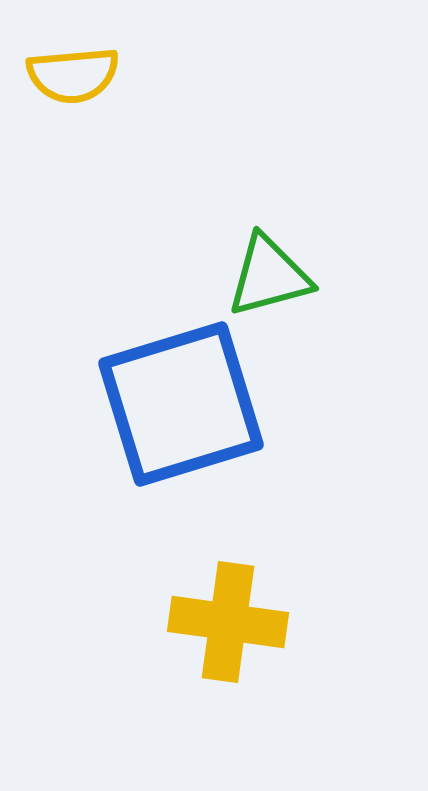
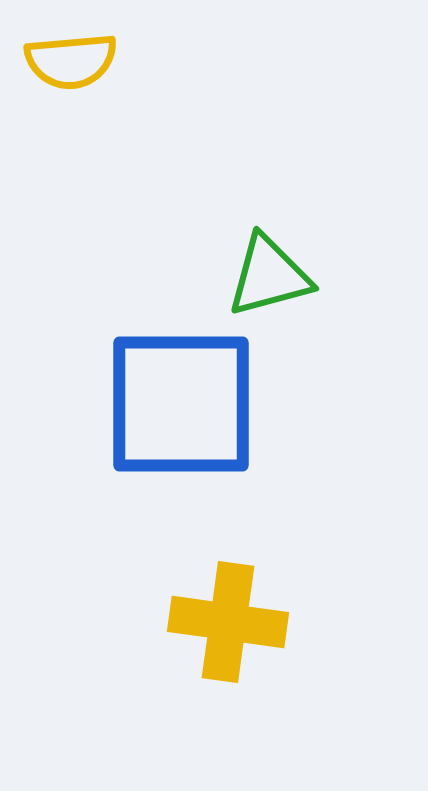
yellow semicircle: moved 2 px left, 14 px up
blue square: rotated 17 degrees clockwise
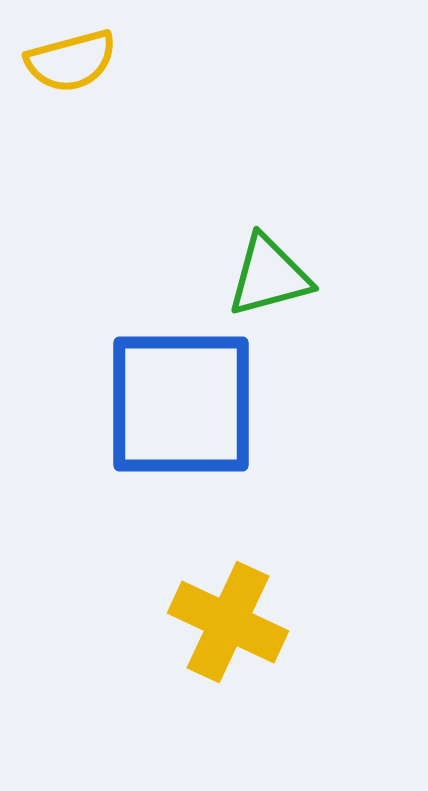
yellow semicircle: rotated 10 degrees counterclockwise
yellow cross: rotated 17 degrees clockwise
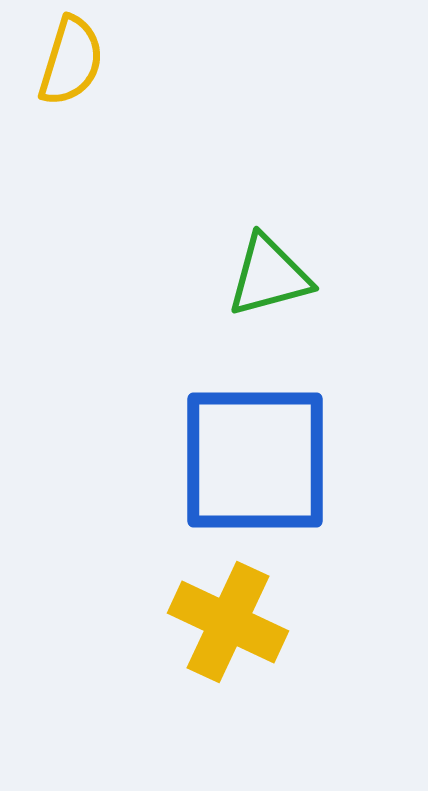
yellow semicircle: rotated 58 degrees counterclockwise
blue square: moved 74 px right, 56 px down
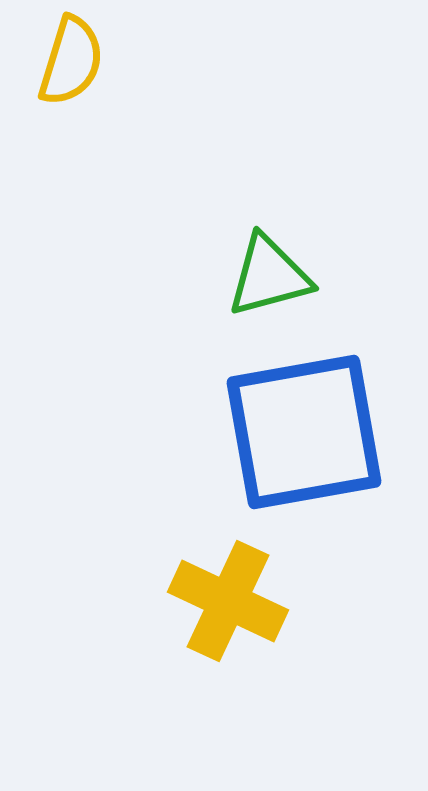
blue square: moved 49 px right, 28 px up; rotated 10 degrees counterclockwise
yellow cross: moved 21 px up
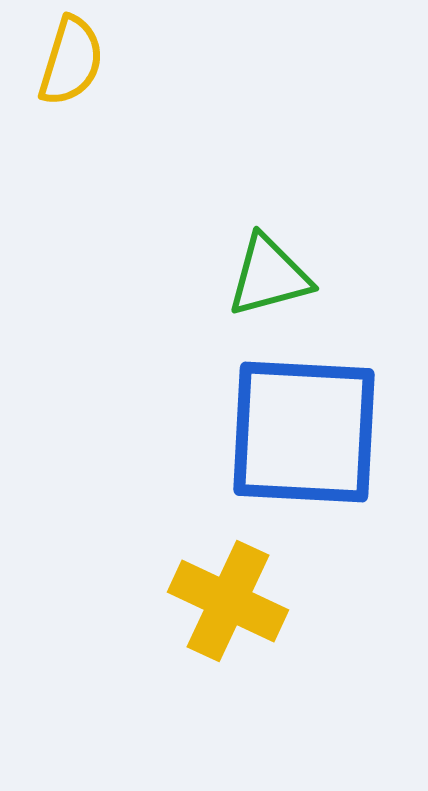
blue square: rotated 13 degrees clockwise
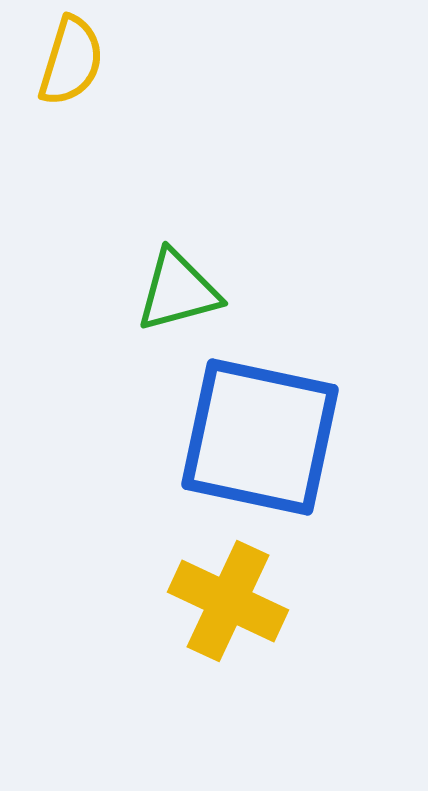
green triangle: moved 91 px left, 15 px down
blue square: moved 44 px left, 5 px down; rotated 9 degrees clockwise
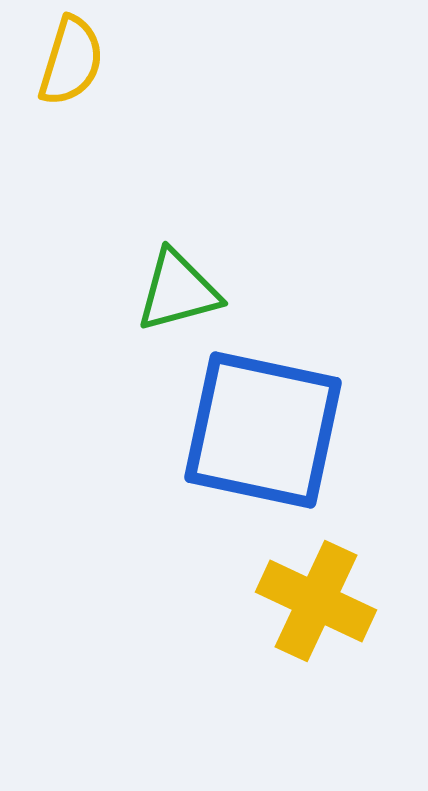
blue square: moved 3 px right, 7 px up
yellow cross: moved 88 px right
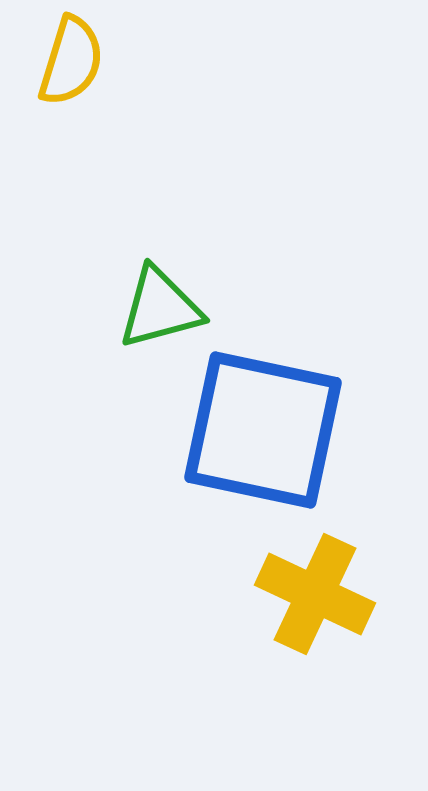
green triangle: moved 18 px left, 17 px down
yellow cross: moved 1 px left, 7 px up
